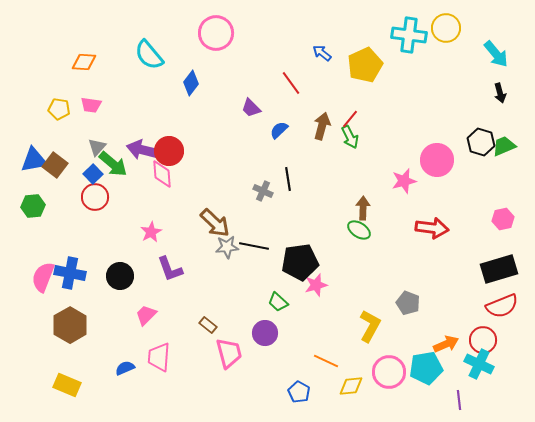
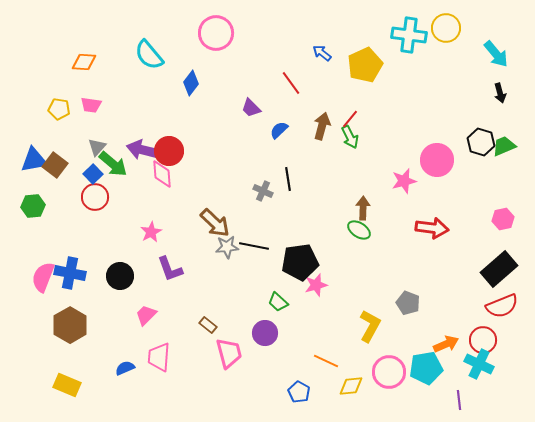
black rectangle at (499, 269): rotated 24 degrees counterclockwise
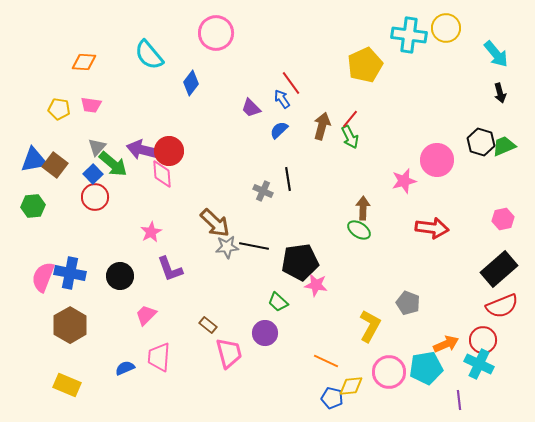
blue arrow at (322, 53): moved 40 px left, 46 px down; rotated 18 degrees clockwise
pink star at (316, 285): rotated 25 degrees clockwise
blue pentagon at (299, 392): moved 33 px right, 6 px down; rotated 15 degrees counterclockwise
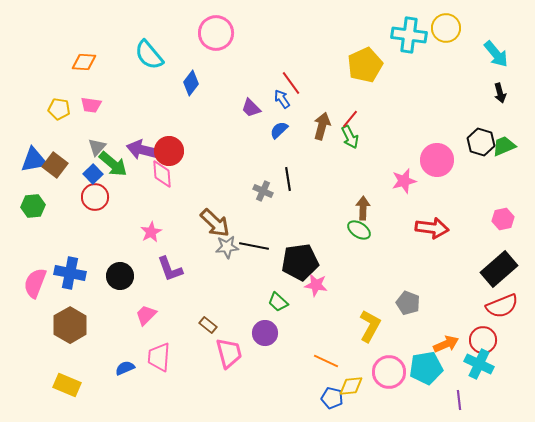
pink semicircle at (43, 277): moved 8 px left, 6 px down
